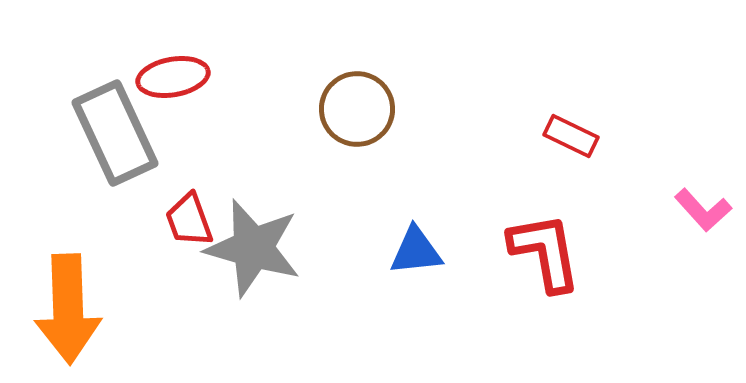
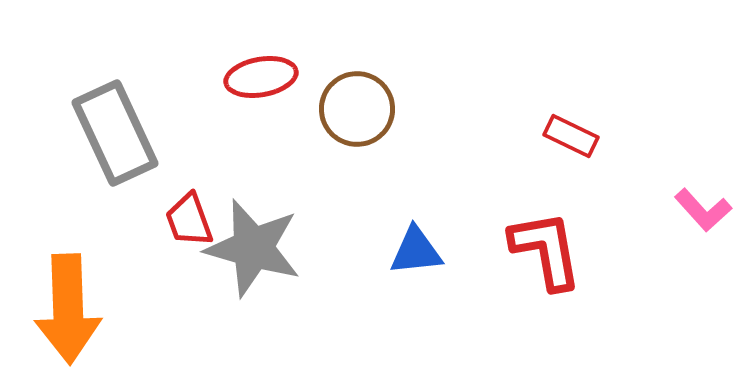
red ellipse: moved 88 px right
red L-shape: moved 1 px right, 2 px up
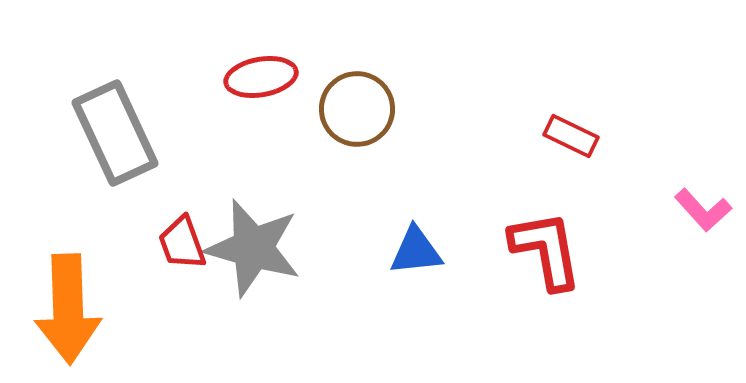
red trapezoid: moved 7 px left, 23 px down
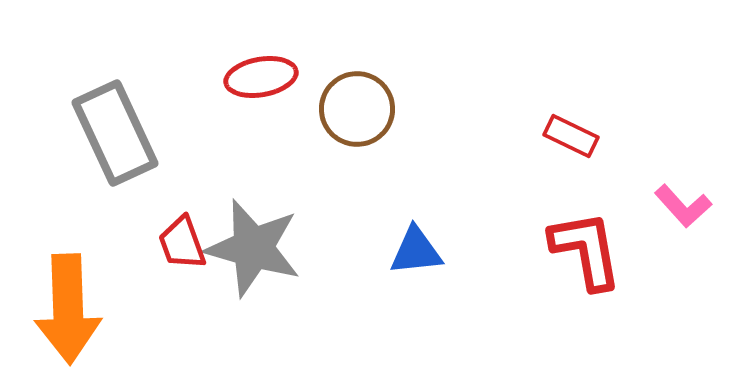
pink L-shape: moved 20 px left, 4 px up
red L-shape: moved 40 px right
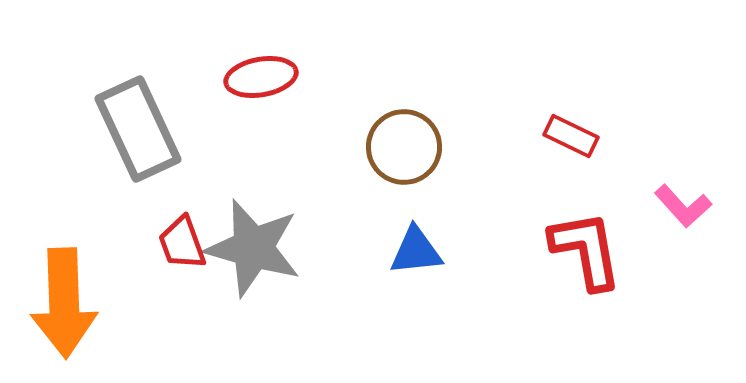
brown circle: moved 47 px right, 38 px down
gray rectangle: moved 23 px right, 4 px up
orange arrow: moved 4 px left, 6 px up
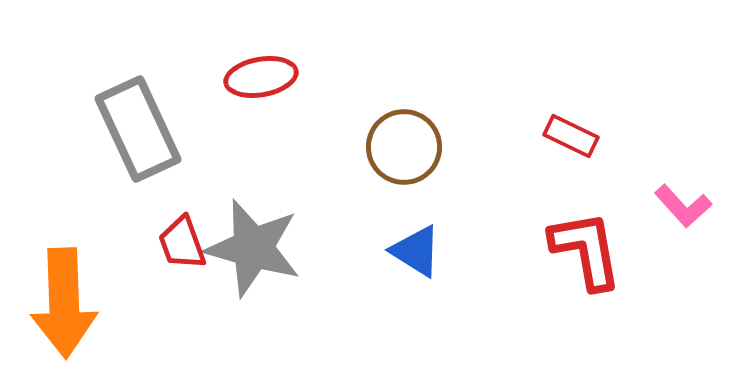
blue triangle: rotated 38 degrees clockwise
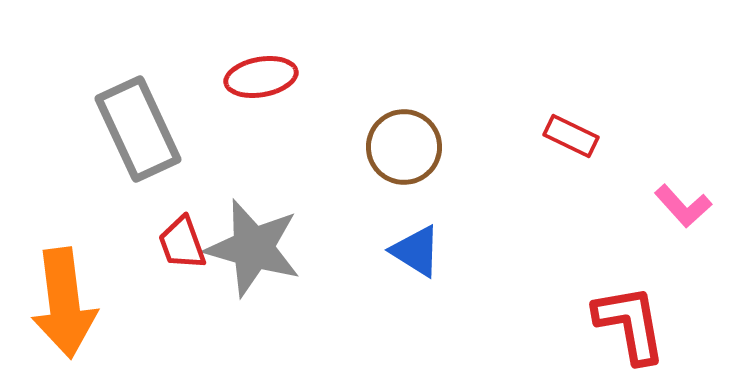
red L-shape: moved 44 px right, 74 px down
orange arrow: rotated 5 degrees counterclockwise
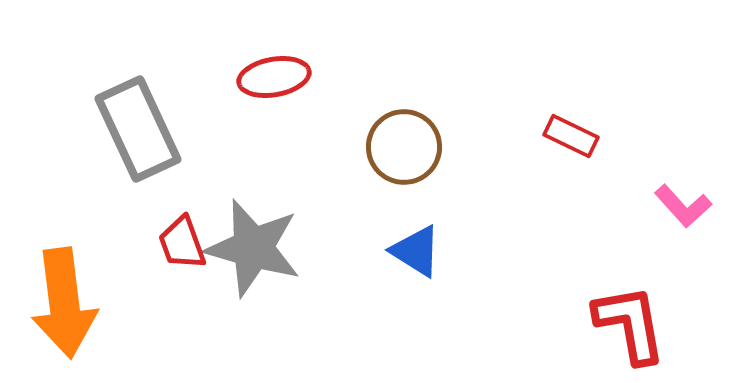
red ellipse: moved 13 px right
